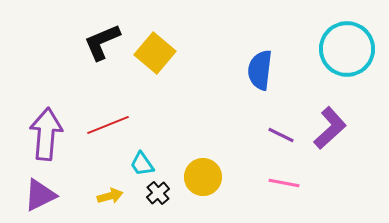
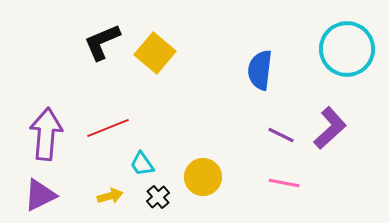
red line: moved 3 px down
black cross: moved 4 px down
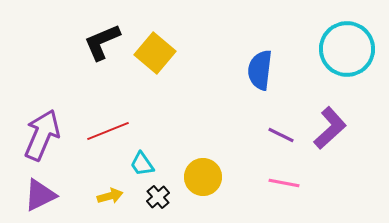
red line: moved 3 px down
purple arrow: moved 4 px left, 1 px down; rotated 18 degrees clockwise
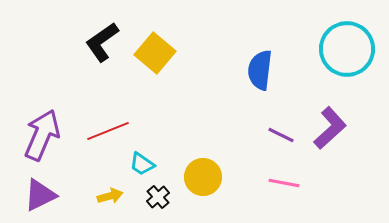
black L-shape: rotated 12 degrees counterclockwise
cyan trapezoid: rotated 20 degrees counterclockwise
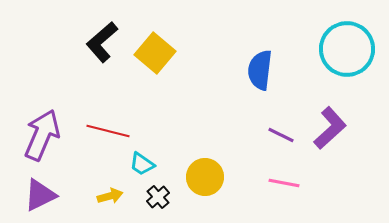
black L-shape: rotated 6 degrees counterclockwise
red line: rotated 36 degrees clockwise
yellow circle: moved 2 px right
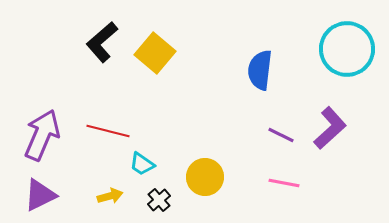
black cross: moved 1 px right, 3 px down
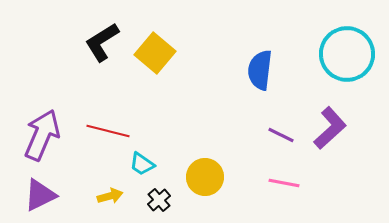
black L-shape: rotated 9 degrees clockwise
cyan circle: moved 5 px down
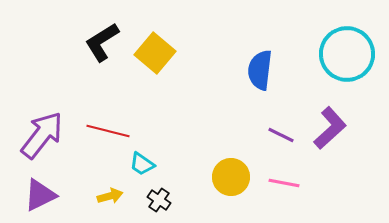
purple arrow: rotated 15 degrees clockwise
yellow circle: moved 26 px right
black cross: rotated 15 degrees counterclockwise
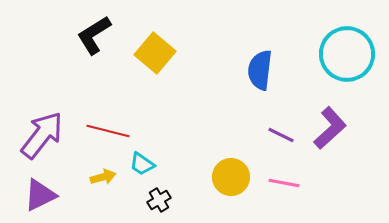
black L-shape: moved 8 px left, 7 px up
yellow arrow: moved 7 px left, 19 px up
black cross: rotated 25 degrees clockwise
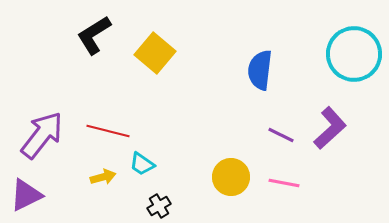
cyan circle: moved 7 px right
purple triangle: moved 14 px left
black cross: moved 6 px down
